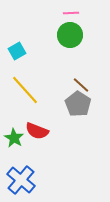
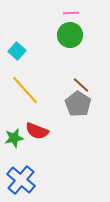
cyan square: rotated 18 degrees counterclockwise
green star: rotated 30 degrees clockwise
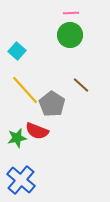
gray pentagon: moved 26 px left
green star: moved 3 px right
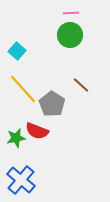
yellow line: moved 2 px left, 1 px up
green star: moved 1 px left
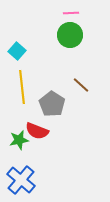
yellow line: moved 1 px left, 2 px up; rotated 36 degrees clockwise
green star: moved 3 px right, 2 px down
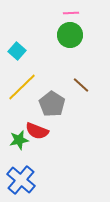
yellow line: rotated 52 degrees clockwise
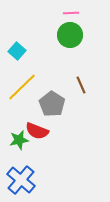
brown line: rotated 24 degrees clockwise
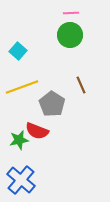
cyan square: moved 1 px right
yellow line: rotated 24 degrees clockwise
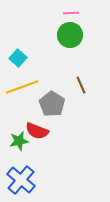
cyan square: moved 7 px down
green star: moved 1 px down
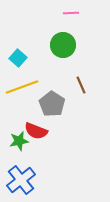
green circle: moved 7 px left, 10 px down
red semicircle: moved 1 px left
blue cross: rotated 12 degrees clockwise
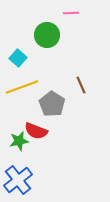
green circle: moved 16 px left, 10 px up
blue cross: moved 3 px left
